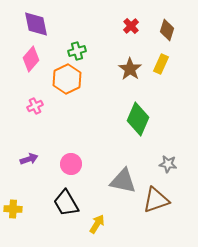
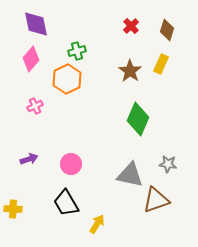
brown star: moved 2 px down
gray triangle: moved 7 px right, 6 px up
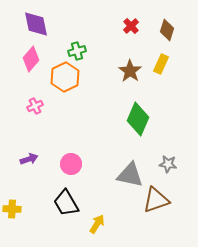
orange hexagon: moved 2 px left, 2 px up
yellow cross: moved 1 px left
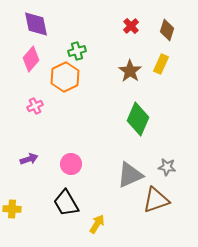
gray star: moved 1 px left, 3 px down
gray triangle: rotated 36 degrees counterclockwise
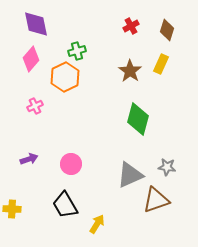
red cross: rotated 14 degrees clockwise
green diamond: rotated 8 degrees counterclockwise
black trapezoid: moved 1 px left, 2 px down
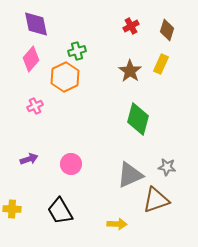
black trapezoid: moved 5 px left, 6 px down
yellow arrow: moved 20 px right; rotated 60 degrees clockwise
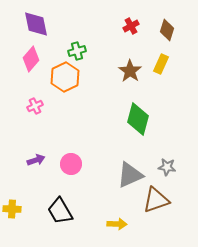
purple arrow: moved 7 px right, 1 px down
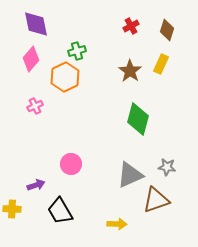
purple arrow: moved 25 px down
